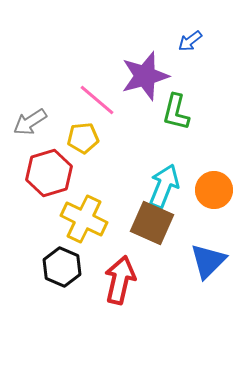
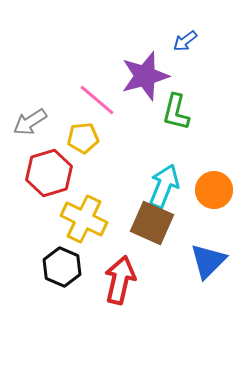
blue arrow: moved 5 px left
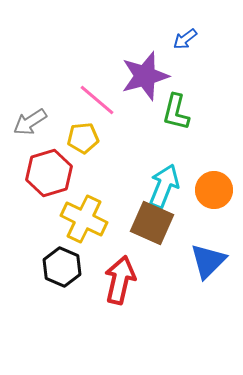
blue arrow: moved 2 px up
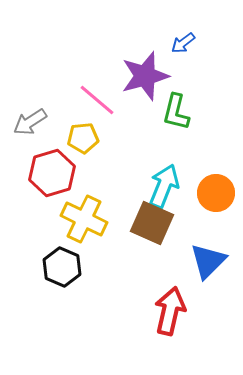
blue arrow: moved 2 px left, 4 px down
red hexagon: moved 3 px right
orange circle: moved 2 px right, 3 px down
red arrow: moved 50 px right, 31 px down
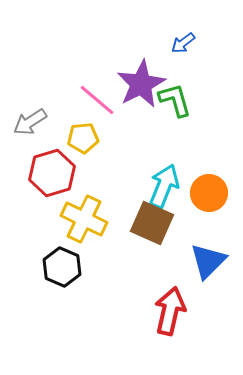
purple star: moved 4 px left, 8 px down; rotated 12 degrees counterclockwise
green L-shape: moved 1 px left, 12 px up; rotated 150 degrees clockwise
orange circle: moved 7 px left
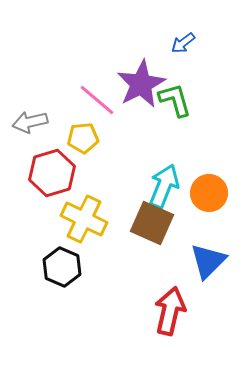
gray arrow: rotated 20 degrees clockwise
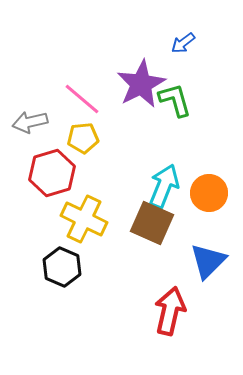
pink line: moved 15 px left, 1 px up
